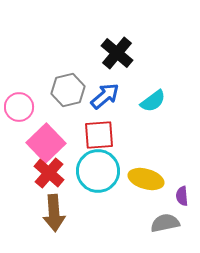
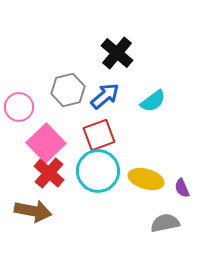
red square: rotated 16 degrees counterclockwise
purple semicircle: moved 8 px up; rotated 18 degrees counterclockwise
brown arrow: moved 21 px left, 2 px up; rotated 75 degrees counterclockwise
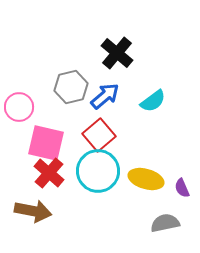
gray hexagon: moved 3 px right, 3 px up
red square: rotated 20 degrees counterclockwise
pink square: rotated 33 degrees counterclockwise
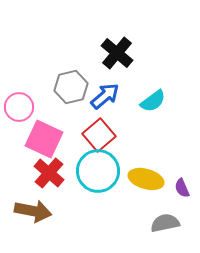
pink square: moved 2 px left, 4 px up; rotated 12 degrees clockwise
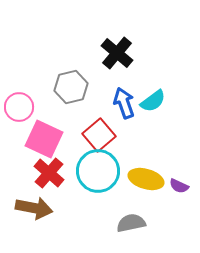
blue arrow: moved 19 px right, 7 px down; rotated 68 degrees counterclockwise
purple semicircle: moved 3 px left, 2 px up; rotated 42 degrees counterclockwise
brown arrow: moved 1 px right, 3 px up
gray semicircle: moved 34 px left
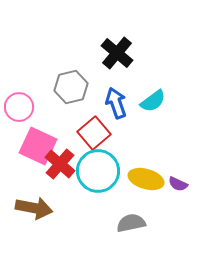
blue arrow: moved 8 px left
red square: moved 5 px left, 2 px up
pink square: moved 6 px left, 7 px down
red cross: moved 11 px right, 9 px up
purple semicircle: moved 1 px left, 2 px up
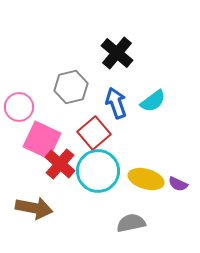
pink square: moved 4 px right, 6 px up
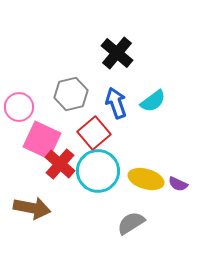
gray hexagon: moved 7 px down
brown arrow: moved 2 px left
gray semicircle: rotated 20 degrees counterclockwise
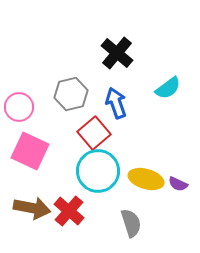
cyan semicircle: moved 15 px right, 13 px up
pink square: moved 12 px left, 11 px down
red cross: moved 9 px right, 47 px down
gray semicircle: rotated 104 degrees clockwise
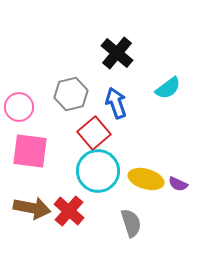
pink square: rotated 18 degrees counterclockwise
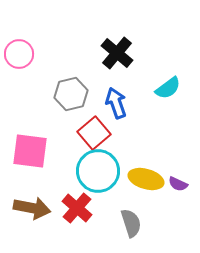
pink circle: moved 53 px up
red cross: moved 8 px right, 3 px up
